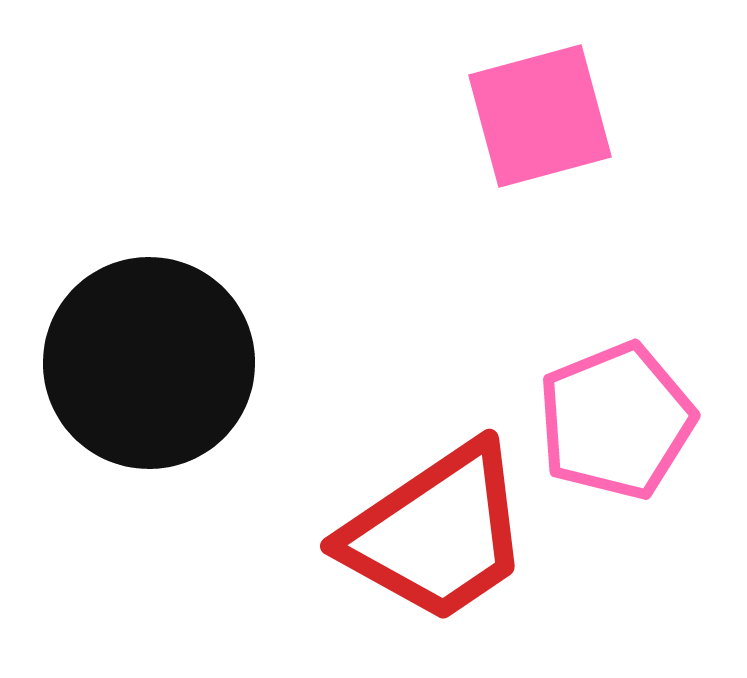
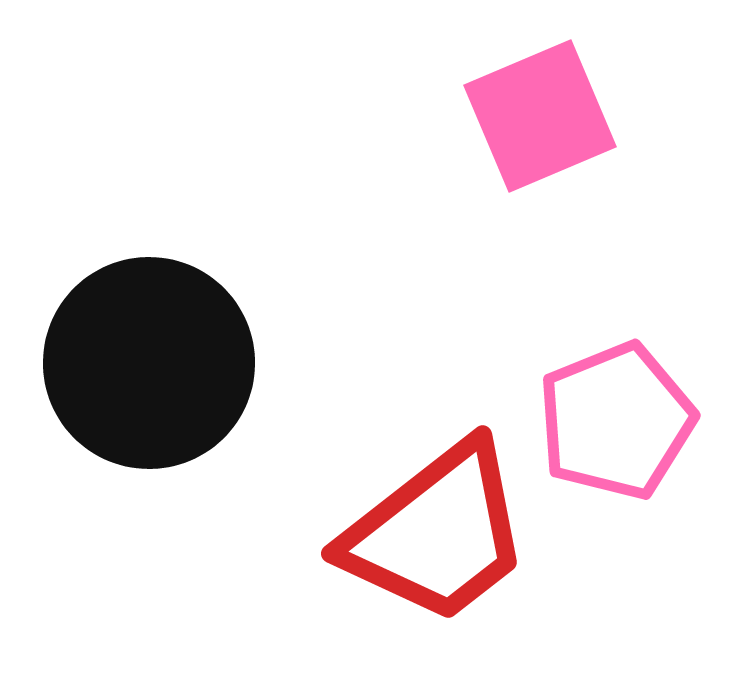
pink square: rotated 8 degrees counterclockwise
red trapezoid: rotated 4 degrees counterclockwise
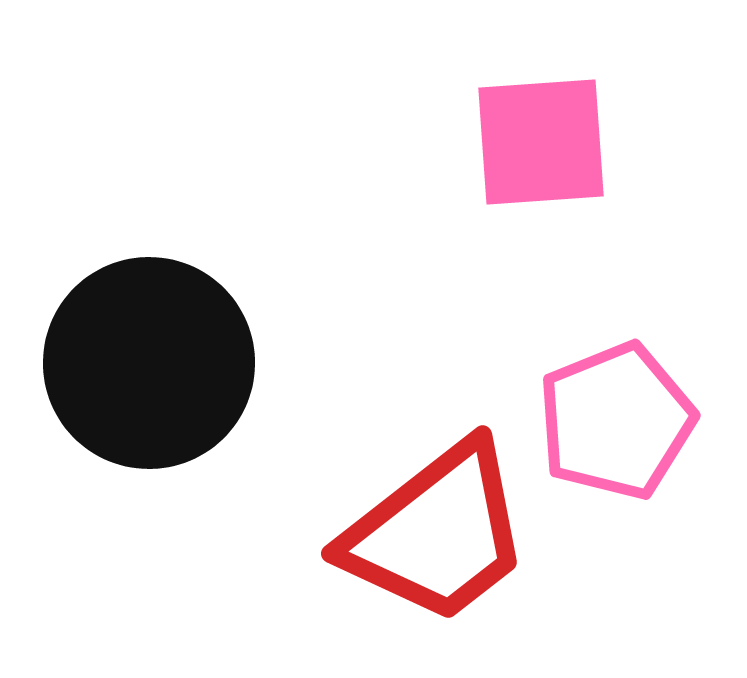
pink square: moved 1 px right, 26 px down; rotated 19 degrees clockwise
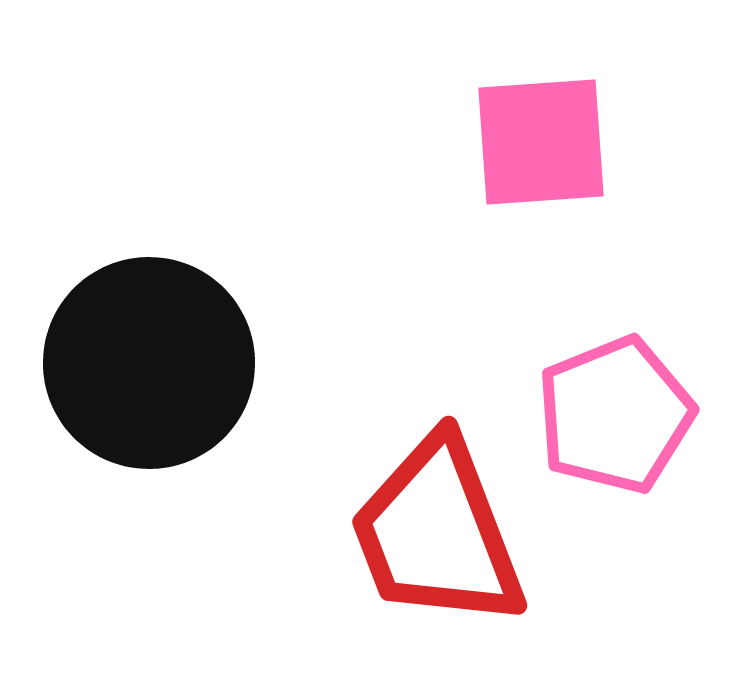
pink pentagon: moved 1 px left, 6 px up
red trapezoid: rotated 107 degrees clockwise
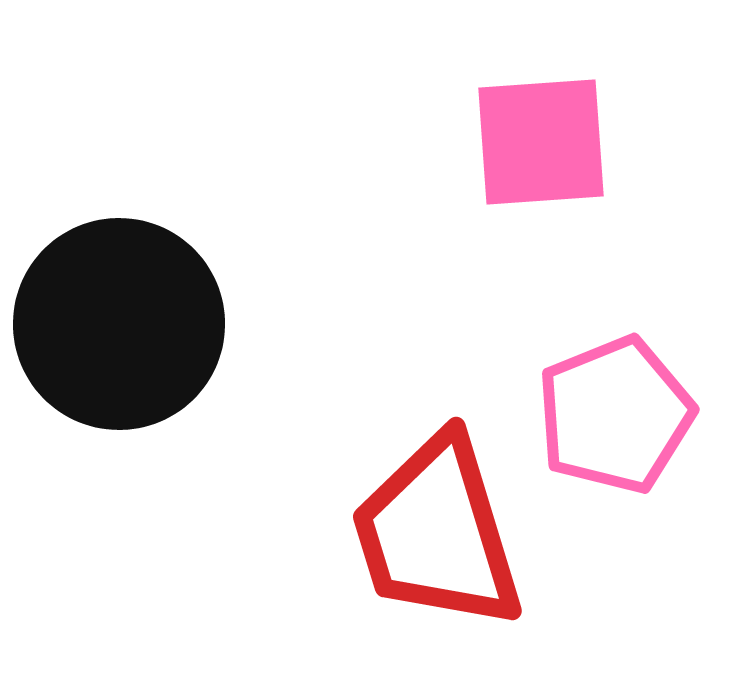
black circle: moved 30 px left, 39 px up
red trapezoid: rotated 4 degrees clockwise
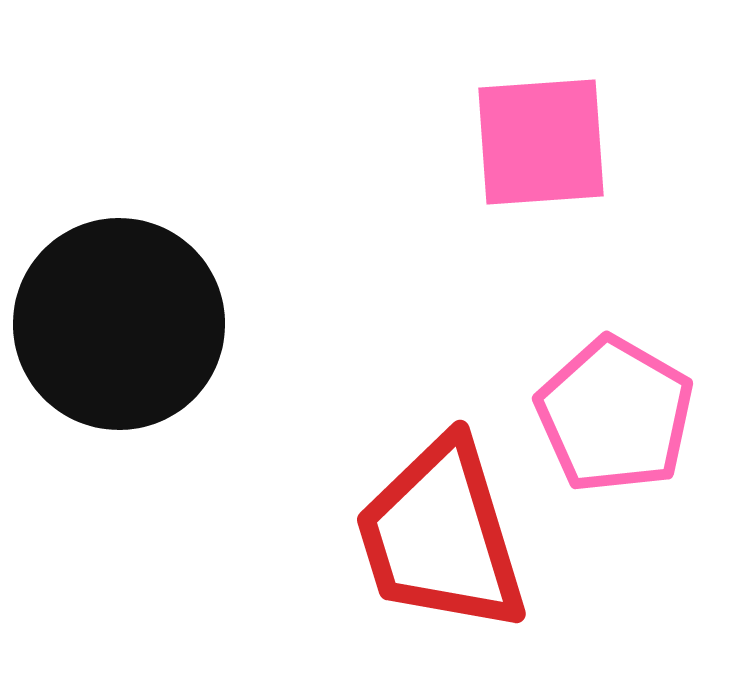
pink pentagon: rotated 20 degrees counterclockwise
red trapezoid: moved 4 px right, 3 px down
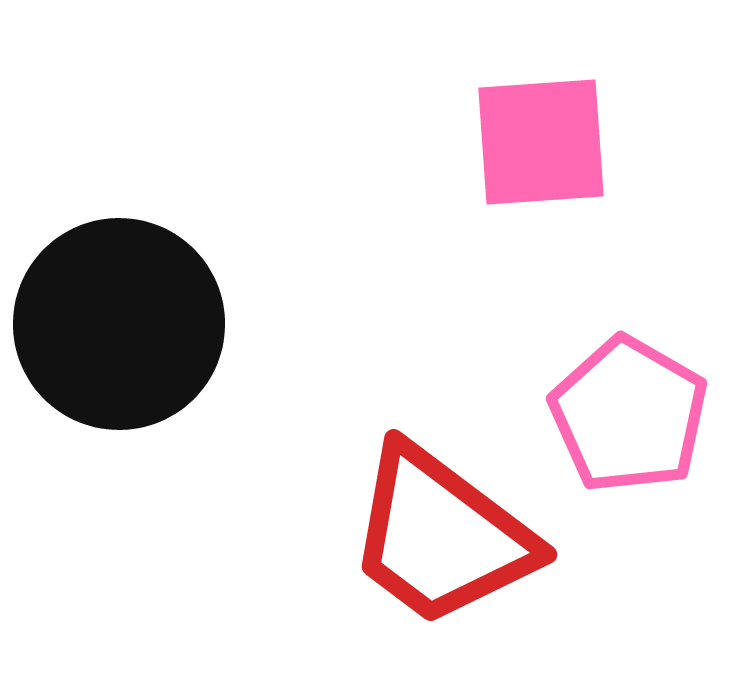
pink pentagon: moved 14 px right
red trapezoid: rotated 36 degrees counterclockwise
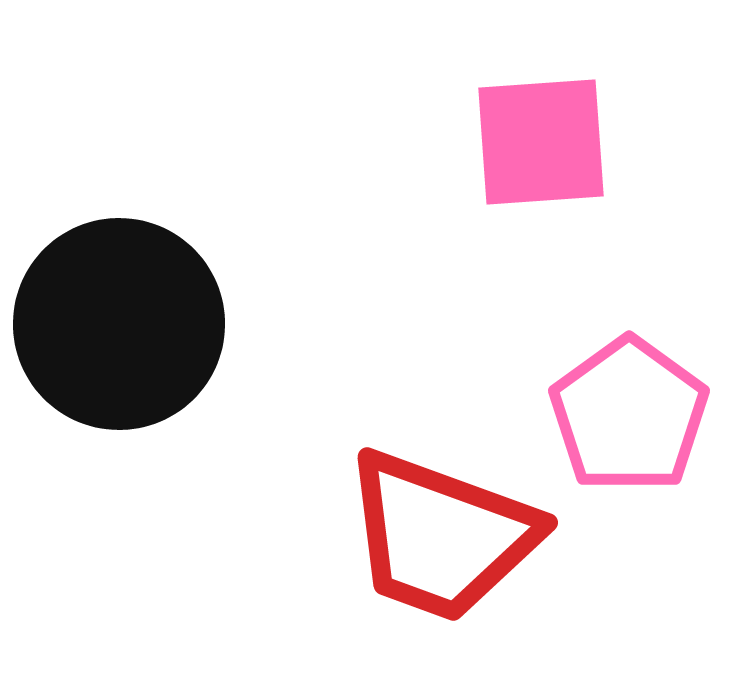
pink pentagon: rotated 6 degrees clockwise
red trapezoid: rotated 17 degrees counterclockwise
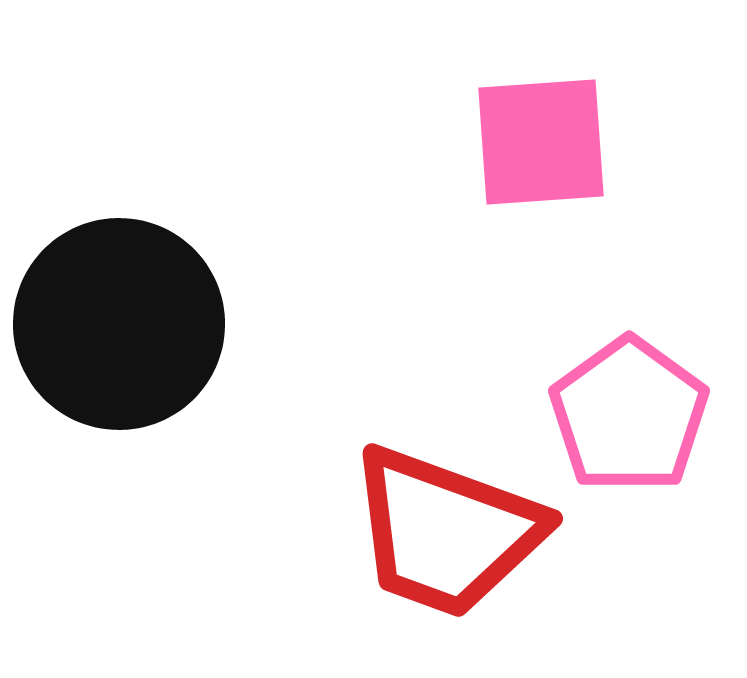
red trapezoid: moved 5 px right, 4 px up
